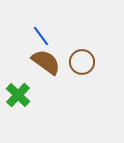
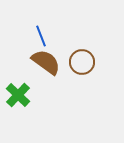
blue line: rotated 15 degrees clockwise
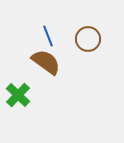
blue line: moved 7 px right
brown circle: moved 6 px right, 23 px up
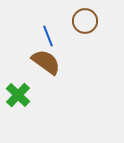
brown circle: moved 3 px left, 18 px up
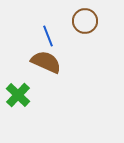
brown semicircle: rotated 12 degrees counterclockwise
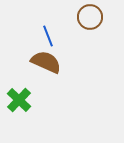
brown circle: moved 5 px right, 4 px up
green cross: moved 1 px right, 5 px down
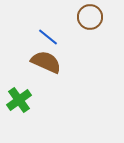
blue line: moved 1 px down; rotated 30 degrees counterclockwise
green cross: rotated 10 degrees clockwise
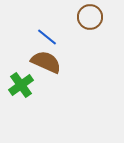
blue line: moved 1 px left
green cross: moved 2 px right, 15 px up
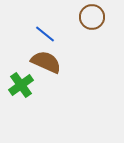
brown circle: moved 2 px right
blue line: moved 2 px left, 3 px up
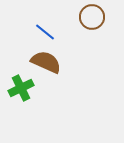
blue line: moved 2 px up
green cross: moved 3 px down; rotated 10 degrees clockwise
